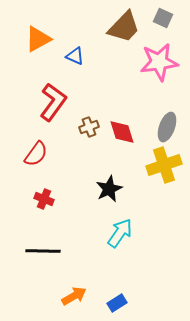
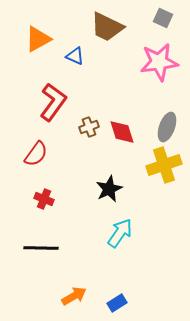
brown trapezoid: moved 17 px left; rotated 72 degrees clockwise
black line: moved 2 px left, 3 px up
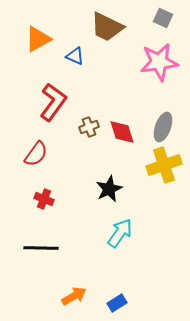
gray ellipse: moved 4 px left
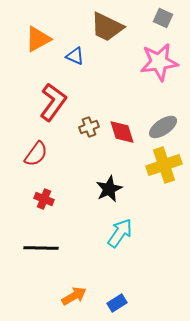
gray ellipse: rotated 36 degrees clockwise
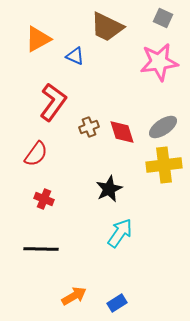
yellow cross: rotated 12 degrees clockwise
black line: moved 1 px down
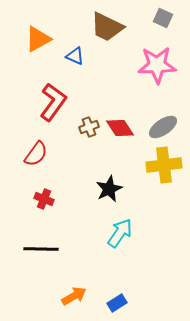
pink star: moved 2 px left, 3 px down; rotated 6 degrees clockwise
red diamond: moved 2 px left, 4 px up; rotated 16 degrees counterclockwise
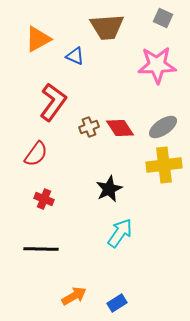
brown trapezoid: rotated 30 degrees counterclockwise
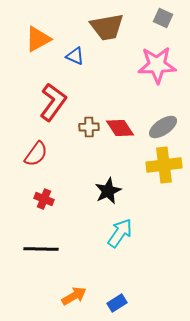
brown trapezoid: rotated 6 degrees counterclockwise
brown cross: rotated 18 degrees clockwise
black star: moved 1 px left, 2 px down
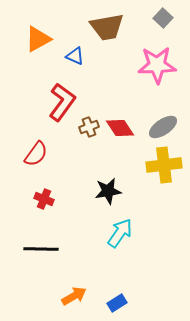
gray square: rotated 18 degrees clockwise
red L-shape: moved 9 px right
brown cross: rotated 18 degrees counterclockwise
black star: rotated 16 degrees clockwise
